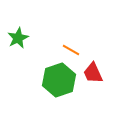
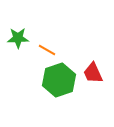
green star: rotated 25 degrees clockwise
orange line: moved 24 px left
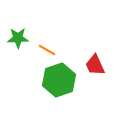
red trapezoid: moved 2 px right, 8 px up
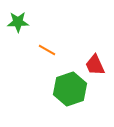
green star: moved 16 px up
green hexagon: moved 11 px right, 9 px down
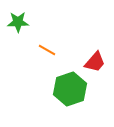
red trapezoid: moved 3 px up; rotated 115 degrees counterclockwise
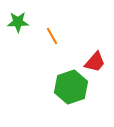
orange line: moved 5 px right, 14 px up; rotated 30 degrees clockwise
green hexagon: moved 1 px right, 2 px up
